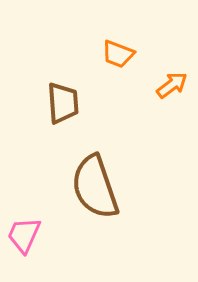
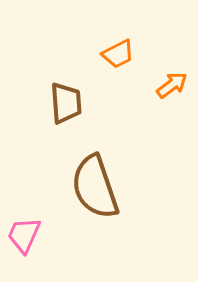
orange trapezoid: rotated 48 degrees counterclockwise
brown trapezoid: moved 3 px right
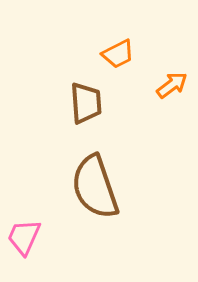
brown trapezoid: moved 20 px right
pink trapezoid: moved 2 px down
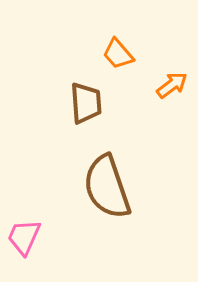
orange trapezoid: rotated 76 degrees clockwise
brown semicircle: moved 12 px right
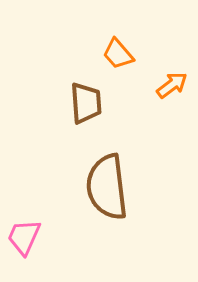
brown semicircle: rotated 12 degrees clockwise
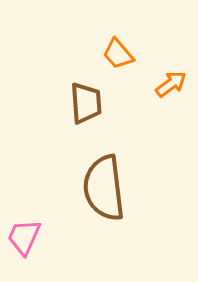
orange arrow: moved 1 px left, 1 px up
brown semicircle: moved 3 px left, 1 px down
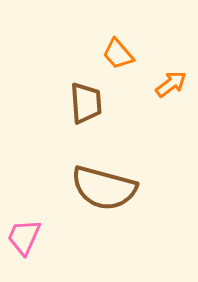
brown semicircle: rotated 68 degrees counterclockwise
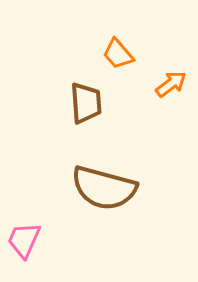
pink trapezoid: moved 3 px down
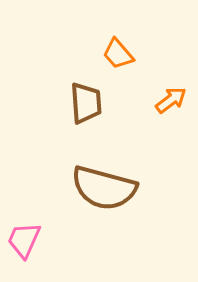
orange arrow: moved 16 px down
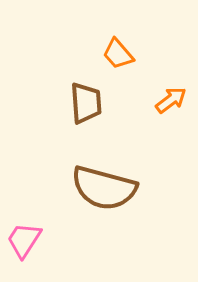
pink trapezoid: rotated 9 degrees clockwise
